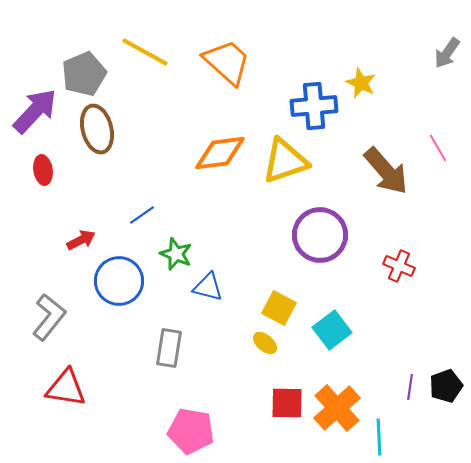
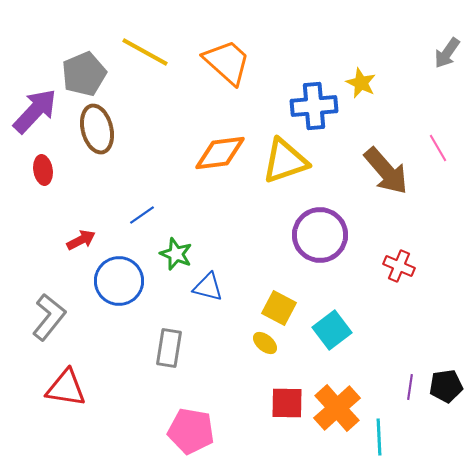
black pentagon: rotated 12 degrees clockwise
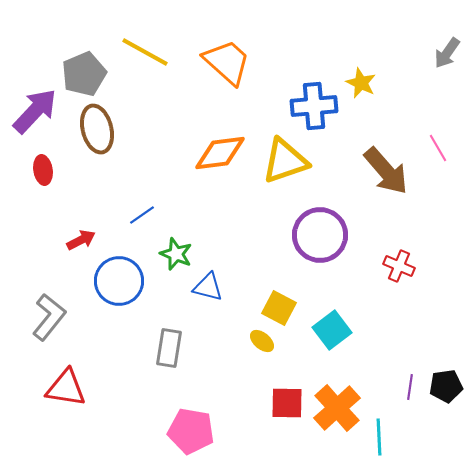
yellow ellipse: moved 3 px left, 2 px up
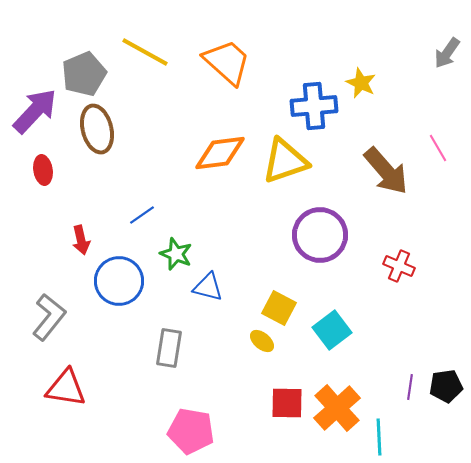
red arrow: rotated 104 degrees clockwise
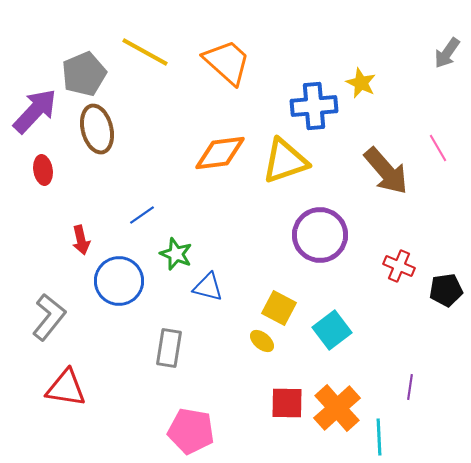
black pentagon: moved 96 px up
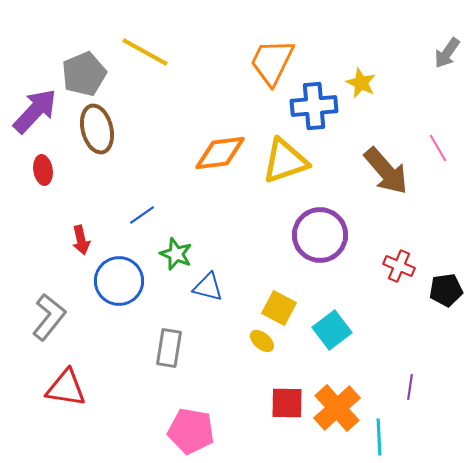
orange trapezoid: moved 45 px right; rotated 106 degrees counterclockwise
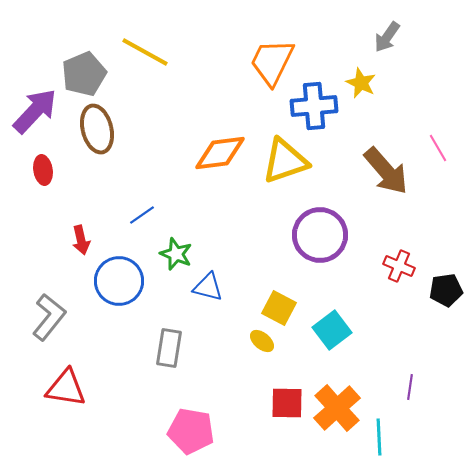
gray arrow: moved 60 px left, 16 px up
